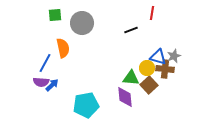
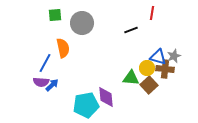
purple diamond: moved 19 px left
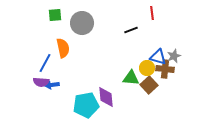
red line: rotated 16 degrees counterclockwise
blue arrow: rotated 144 degrees counterclockwise
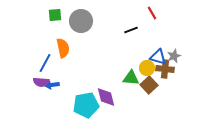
red line: rotated 24 degrees counterclockwise
gray circle: moved 1 px left, 2 px up
purple diamond: rotated 10 degrees counterclockwise
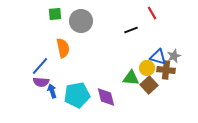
green square: moved 1 px up
blue line: moved 5 px left, 3 px down; rotated 12 degrees clockwise
brown cross: moved 1 px right, 1 px down
blue arrow: moved 6 px down; rotated 80 degrees clockwise
cyan pentagon: moved 9 px left, 10 px up
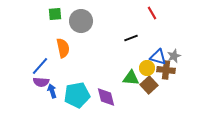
black line: moved 8 px down
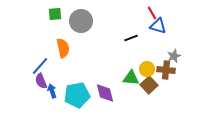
blue triangle: moved 31 px up
yellow circle: moved 1 px down
purple semicircle: moved 1 px up; rotated 63 degrees clockwise
purple diamond: moved 1 px left, 4 px up
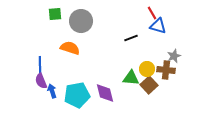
orange semicircle: moved 7 px right; rotated 60 degrees counterclockwise
blue line: rotated 42 degrees counterclockwise
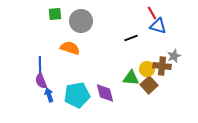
brown cross: moved 4 px left, 4 px up
blue arrow: moved 3 px left, 4 px down
